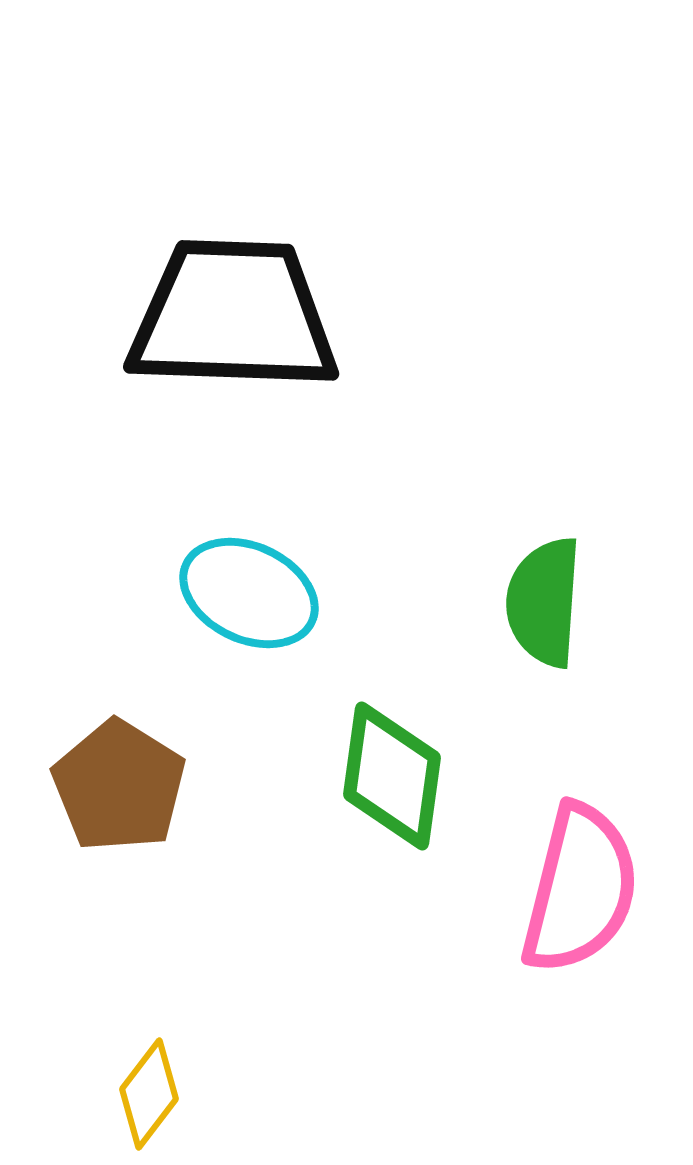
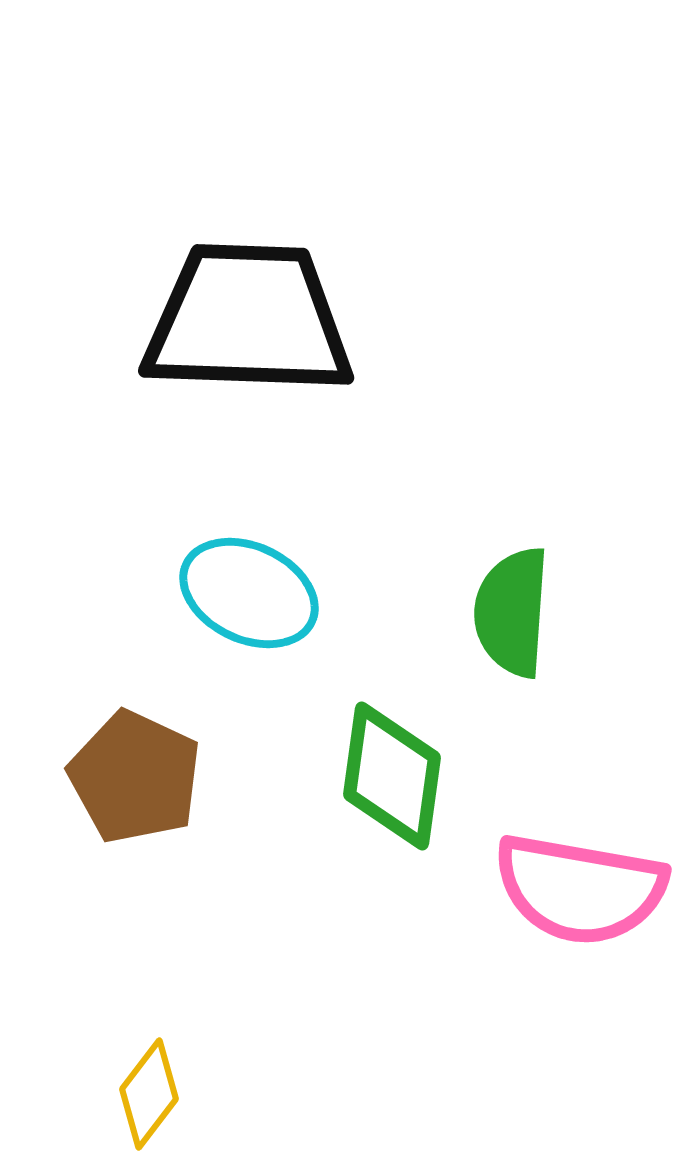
black trapezoid: moved 15 px right, 4 px down
green semicircle: moved 32 px left, 10 px down
brown pentagon: moved 16 px right, 9 px up; rotated 7 degrees counterclockwise
pink semicircle: rotated 86 degrees clockwise
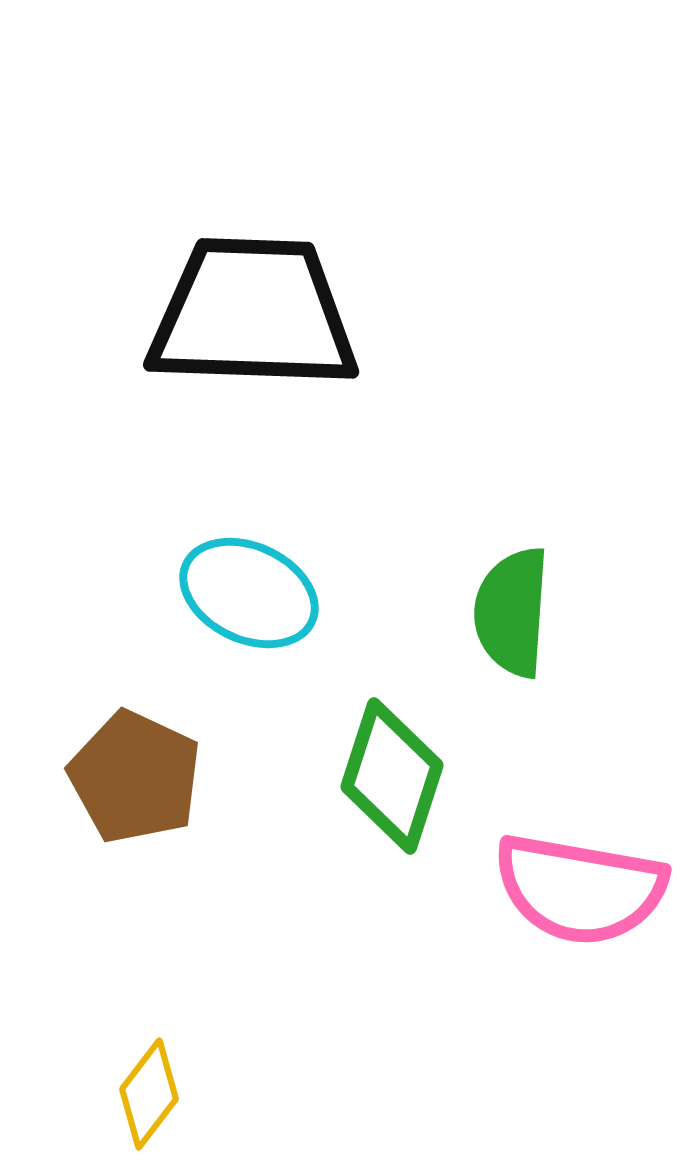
black trapezoid: moved 5 px right, 6 px up
green diamond: rotated 10 degrees clockwise
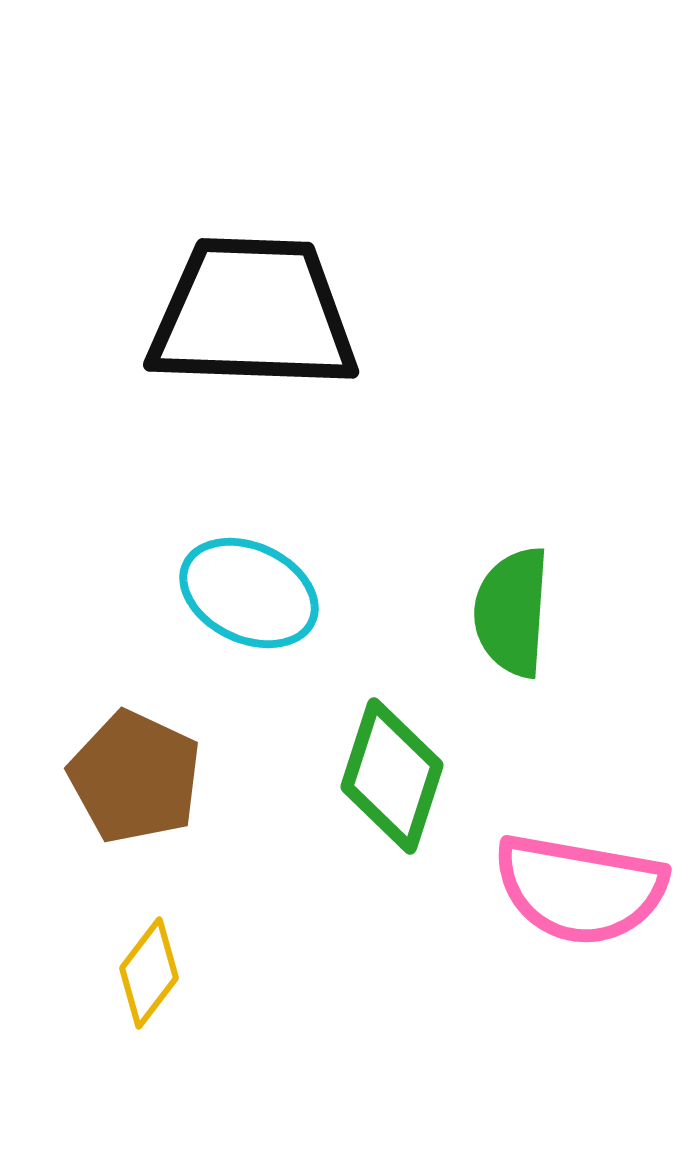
yellow diamond: moved 121 px up
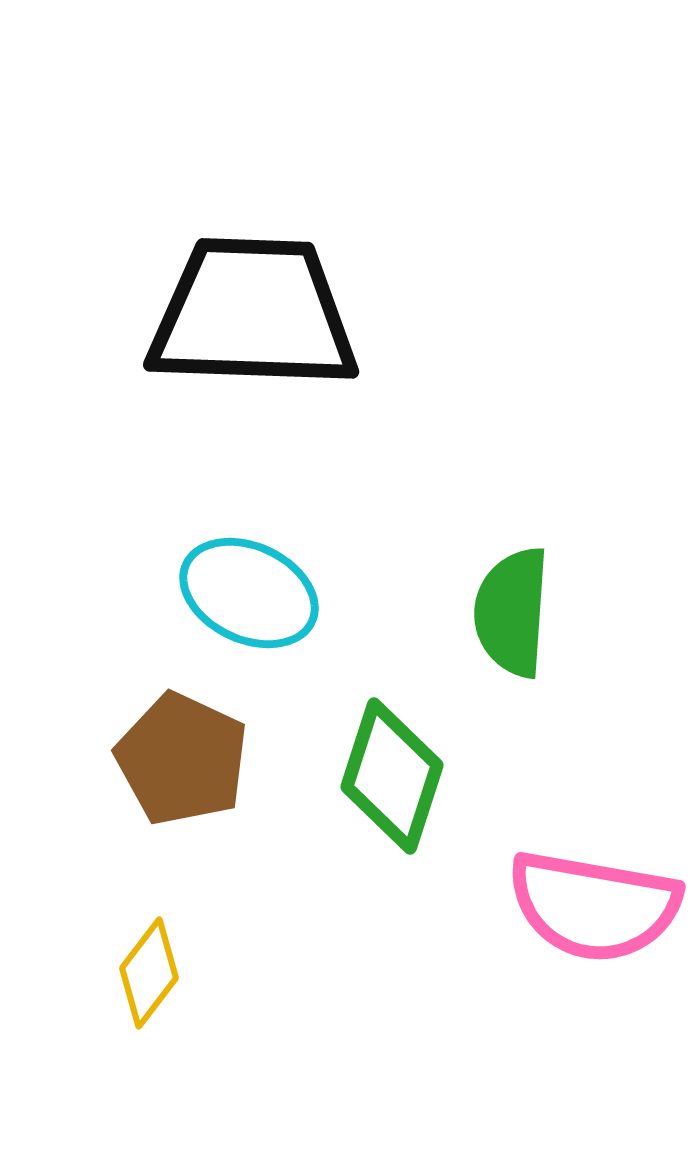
brown pentagon: moved 47 px right, 18 px up
pink semicircle: moved 14 px right, 17 px down
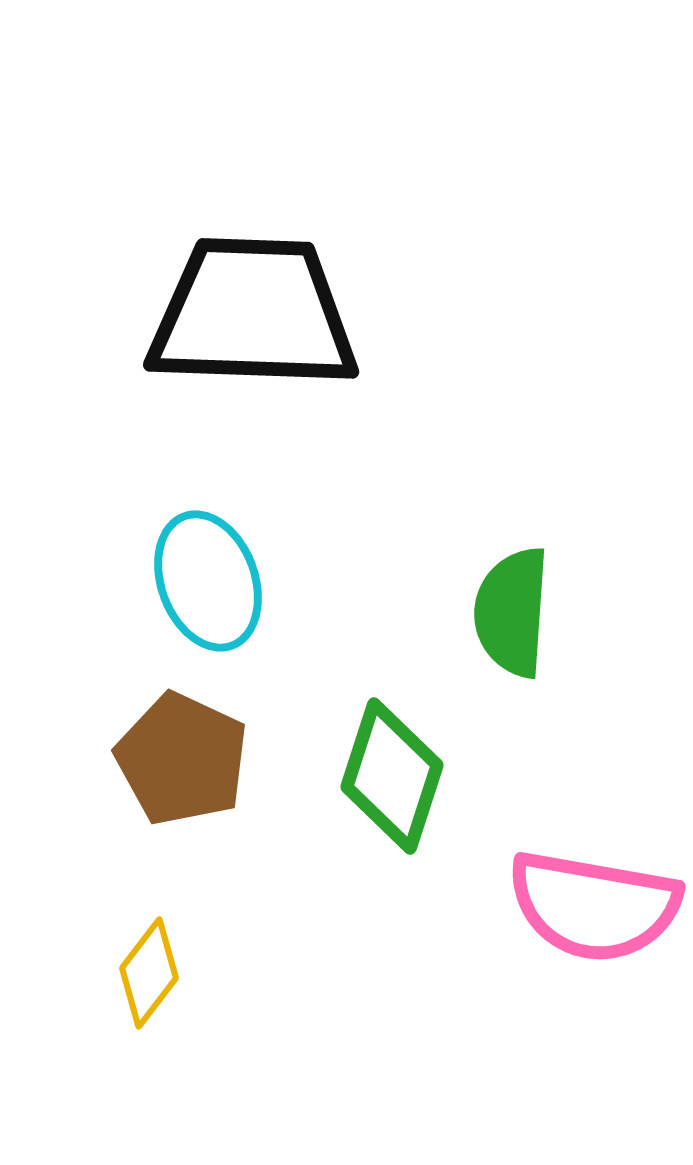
cyan ellipse: moved 41 px left, 12 px up; rotated 45 degrees clockwise
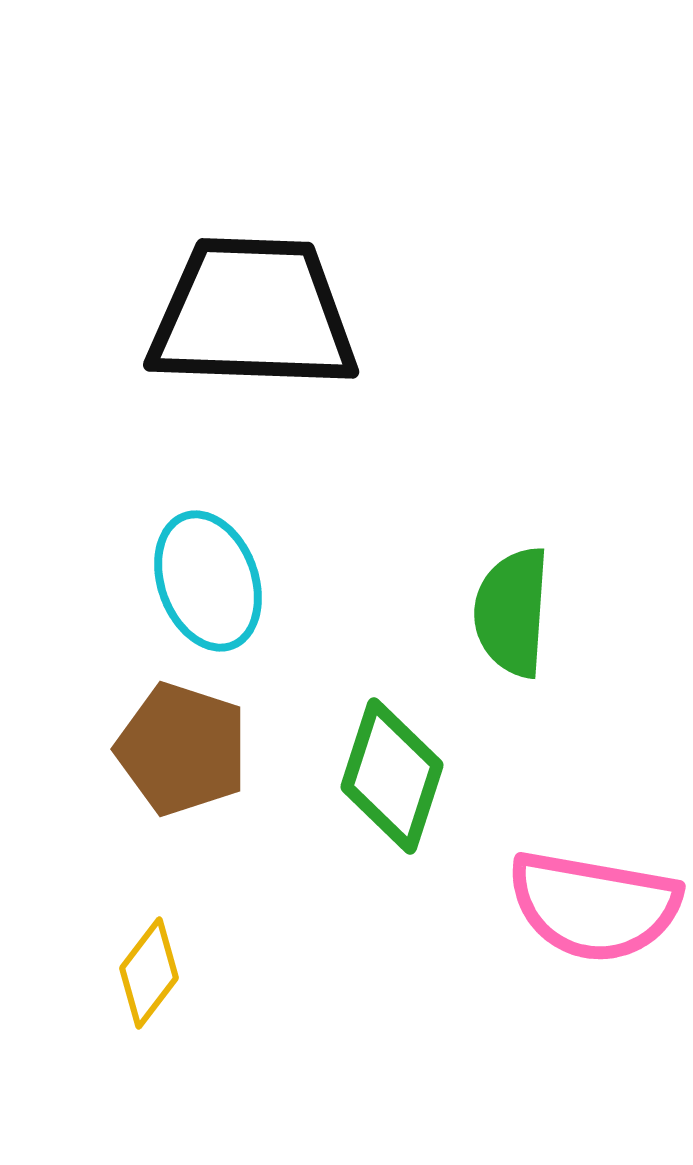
brown pentagon: moved 10 px up; rotated 7 degrees counterclockwise
